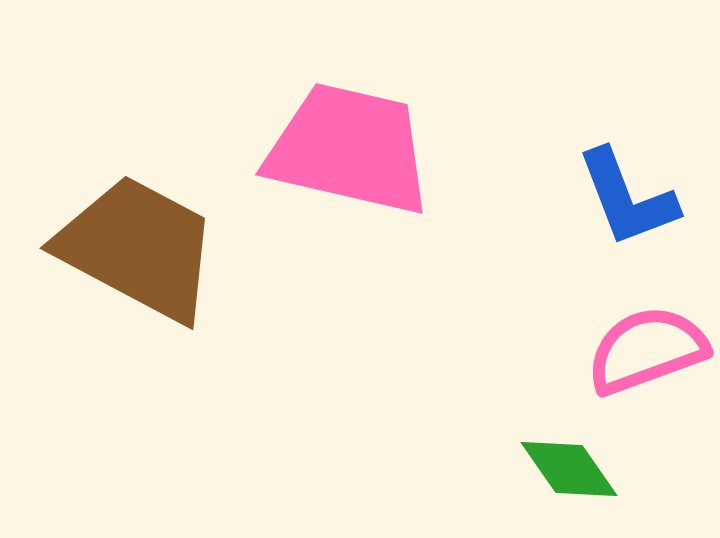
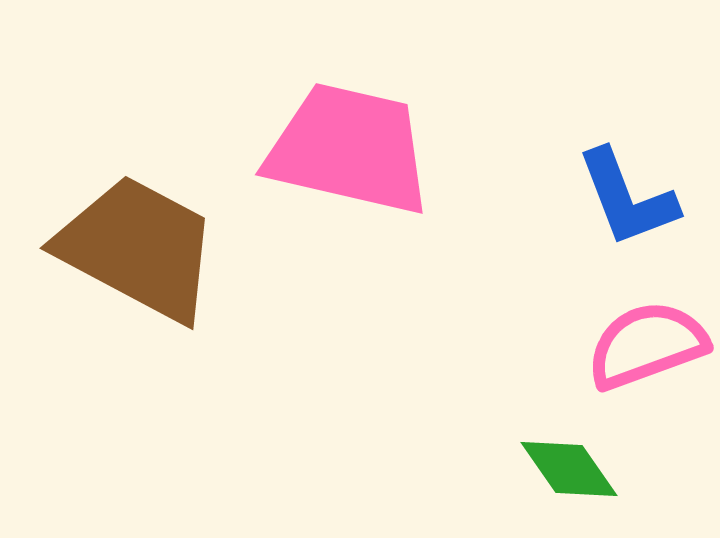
pink semicircle: moved 5 px up
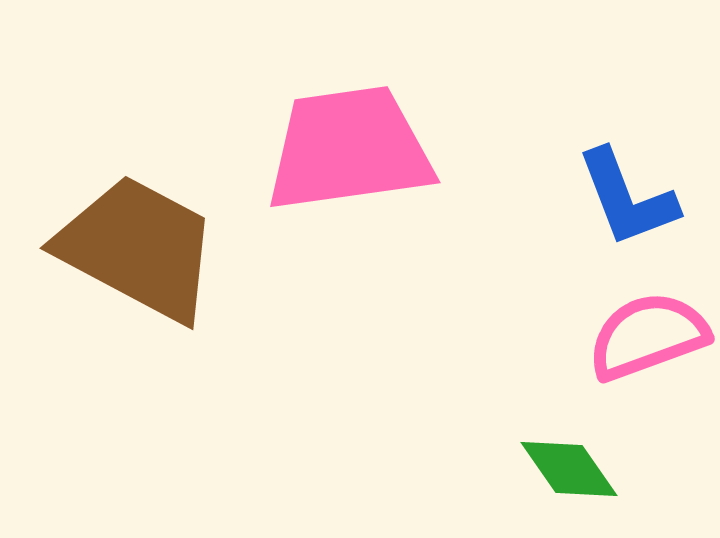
pink trapezoid: rotated 21 degrees counterclockwise
pink semicircle: moved 1 px right, 9 px up
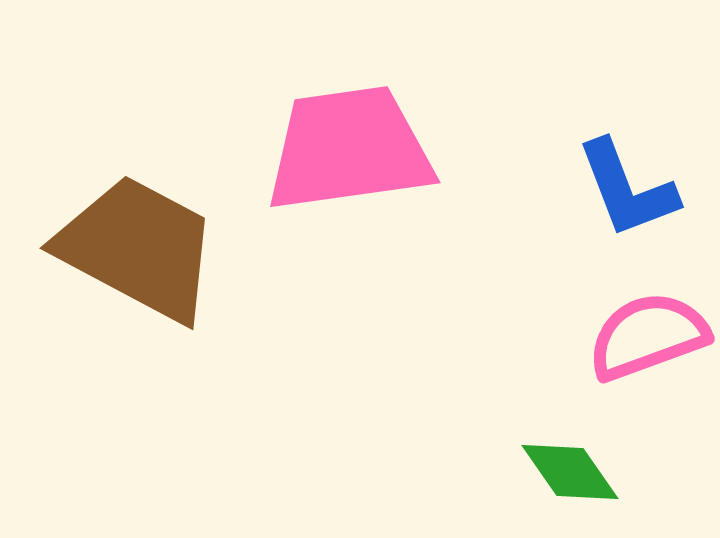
blue L-shape: moved 9 px up
green diamond: moved 1 px right, 3 px down
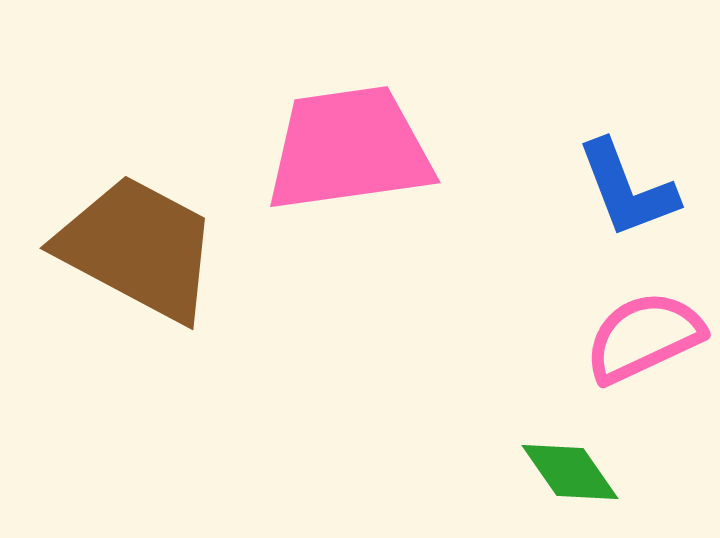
pink semicircle: moved 4 px left, 1 px down; rotated 5 degrees counterclockwise
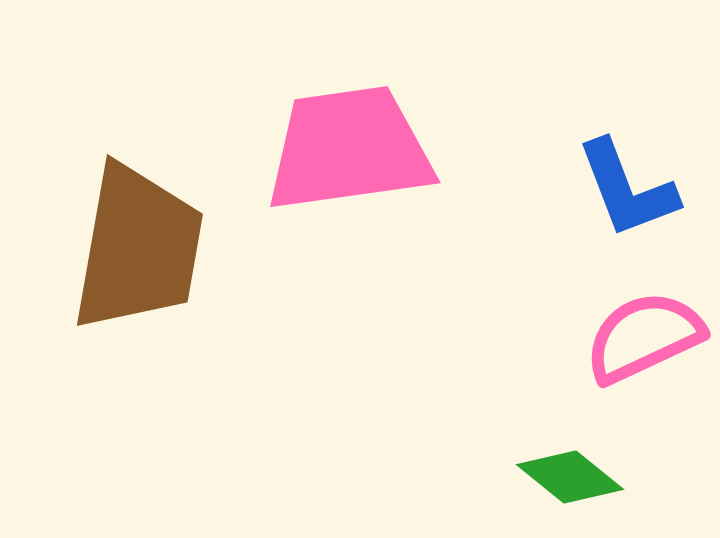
brown trapezoid: rotated 72 degrees clockwise
green diamond: moved 5 px down; rotated 16 degrees counterclockwise
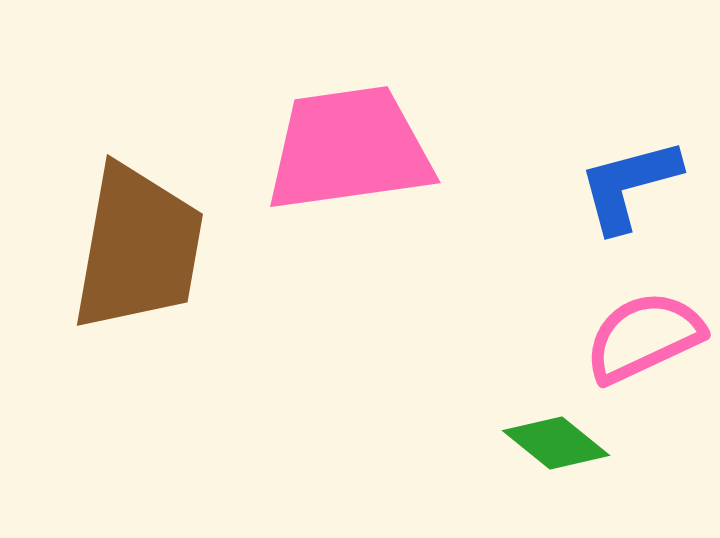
blue L-shape: moved 2 px right, 4 px up; rotated 96 degrees clockwise
green diamond: moved 14 px left, 34 px up
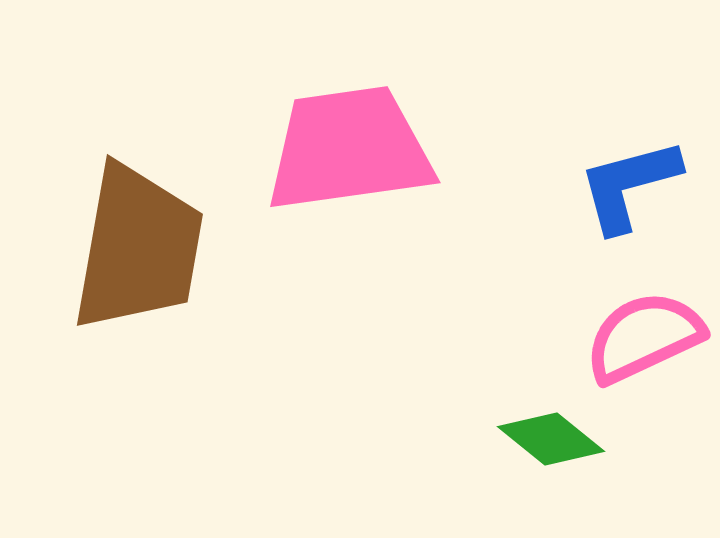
green diamond: moved 5 px left, 4 px up
